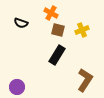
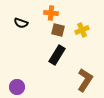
orange cross: rotated 24 degrees counterclockwise
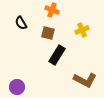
orange cross: moved 1 px right, 3 px up; rotated 16 degrees clockwise
black semicircle: rotated 40 degrees clockwise
brown square: moved 10 px left, 3 px down
brown L-shape: rotated 85 degrees clockwise
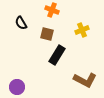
brown square: moved 1 px left, 1 px down
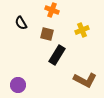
purple circle: moved 1 px right, 2 px up
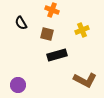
black rectangle: rotated 42 degrees clockwise
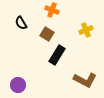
yellow cross: moved 4 px right
brown square: rotated 16 degrees clockwise
black rectangle: rotated 42 degrees counterclockwise
